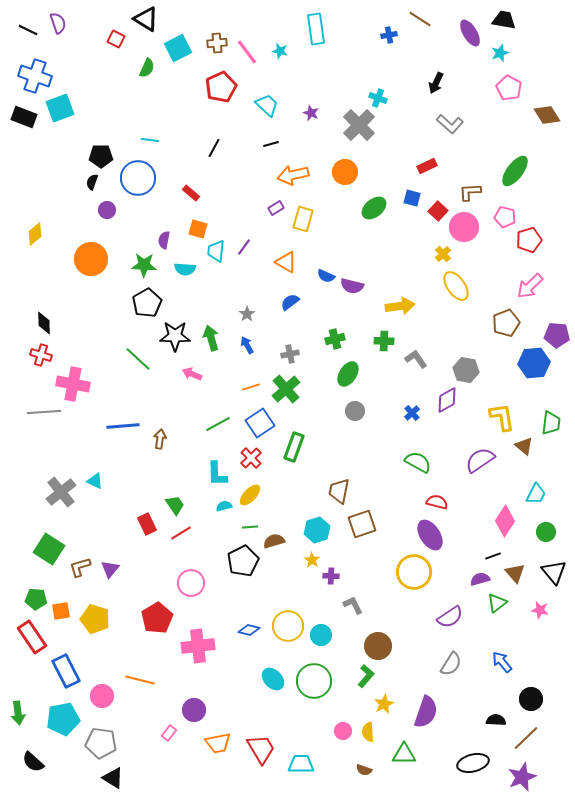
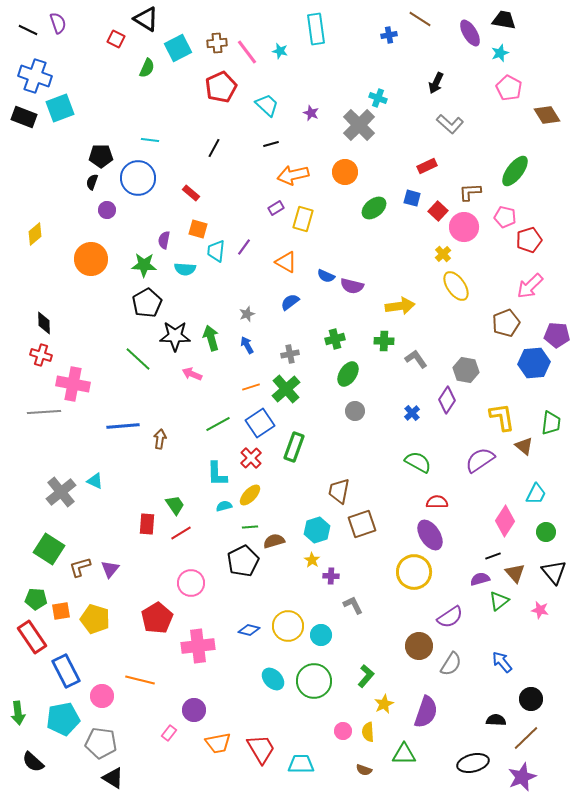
gray star at (247, 314): rotated 14 degrees clockwise
purple diamond at (447, 400): rotated 28 degrees counterclockwise
red semicircle at (437, 502): rotated 15 degrees counterclockwise
red rectangle at (147, 524): rotated 30 degrees clockwise
green triangle at (497, 603): moved 2 px right, 2 px up
brown circle at (378, 646): moved 41 px right
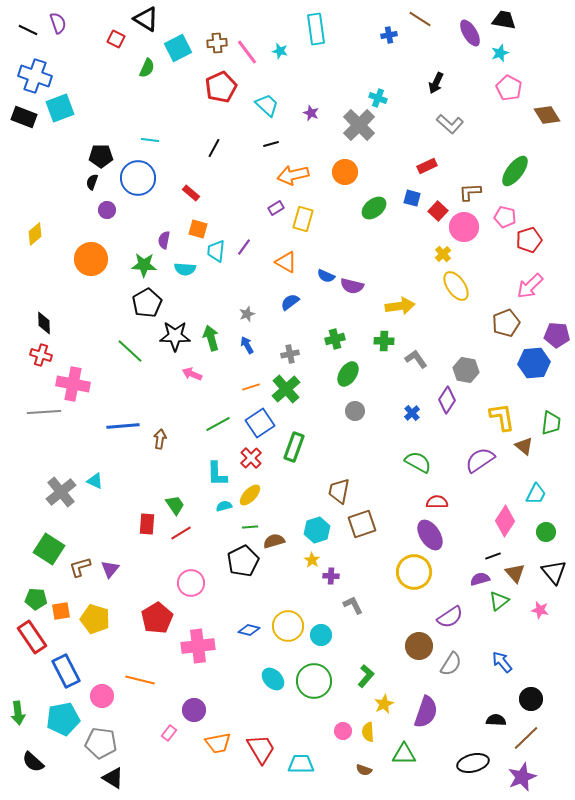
green line at (138, 359): moved 8 px left, 8 px up
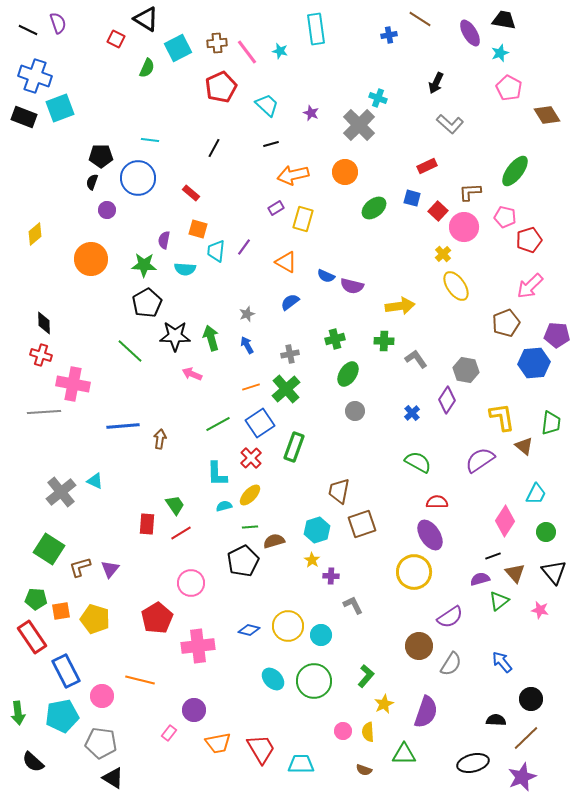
cyan pentagon at (63, 719): moved 1 px left, 3 px up
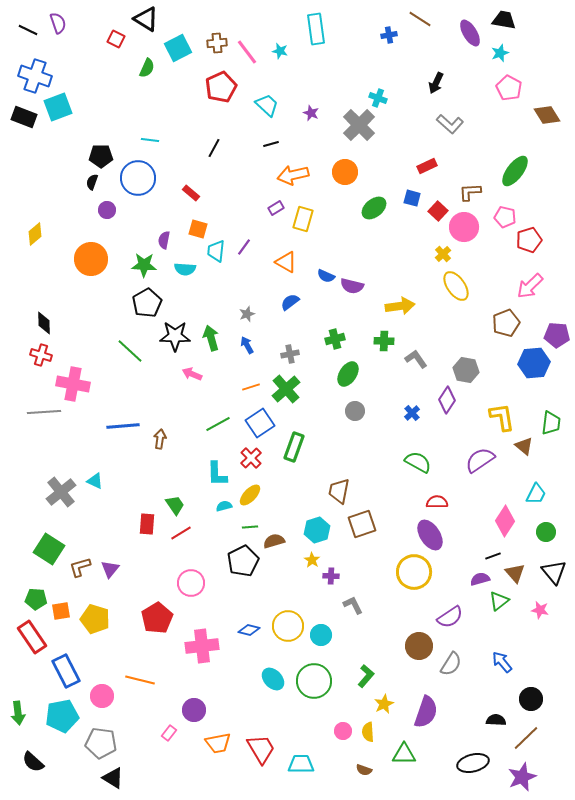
cyan square at (60, 108): moved 2 px left, 1 px up
pink cross at (198, 646): moved 4 px right
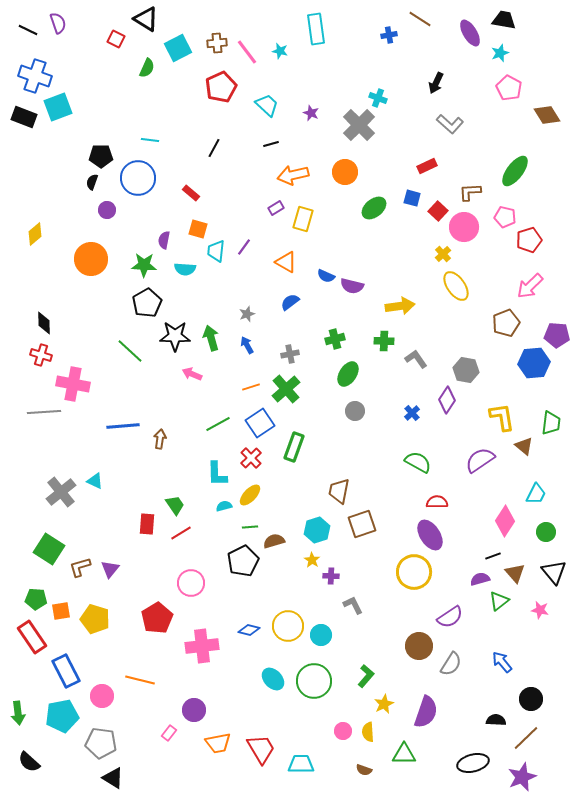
black semicircle at (33, 762): moved 4 px left
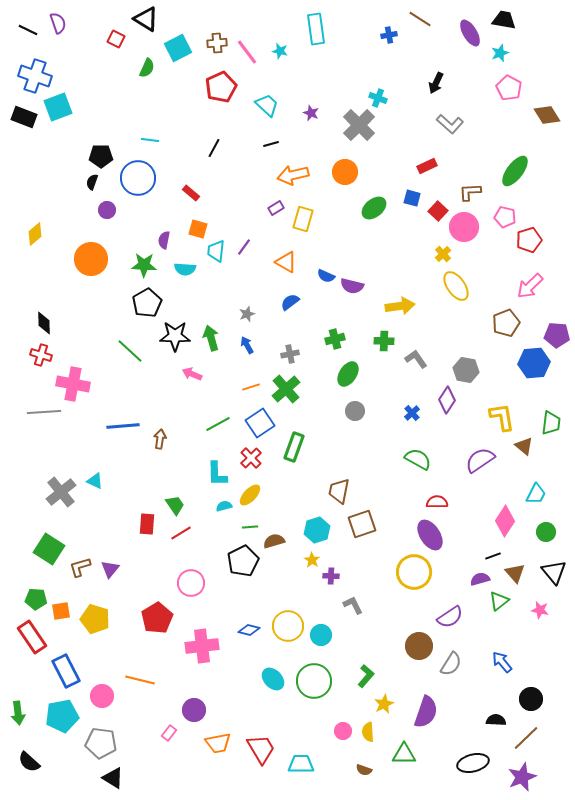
green semicircle at (418, 462): moved 3 px up
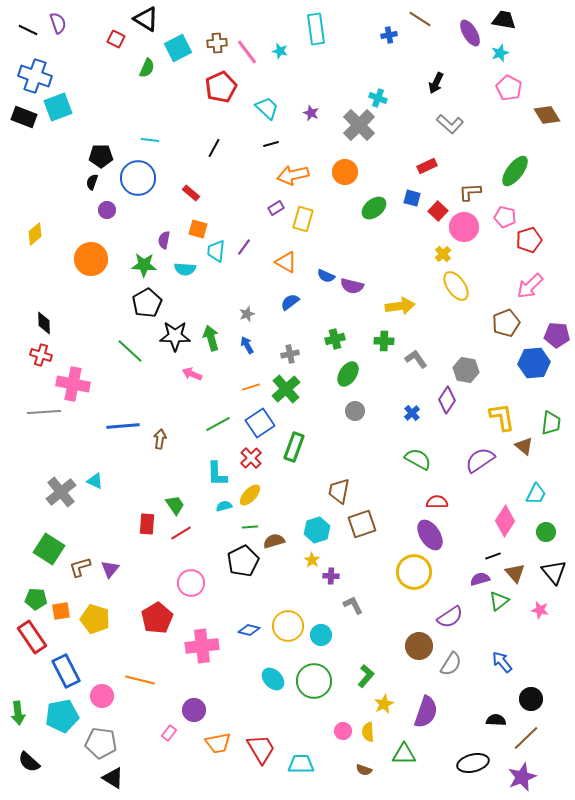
cyan trapezoid at (267, 105): moved 3 px down
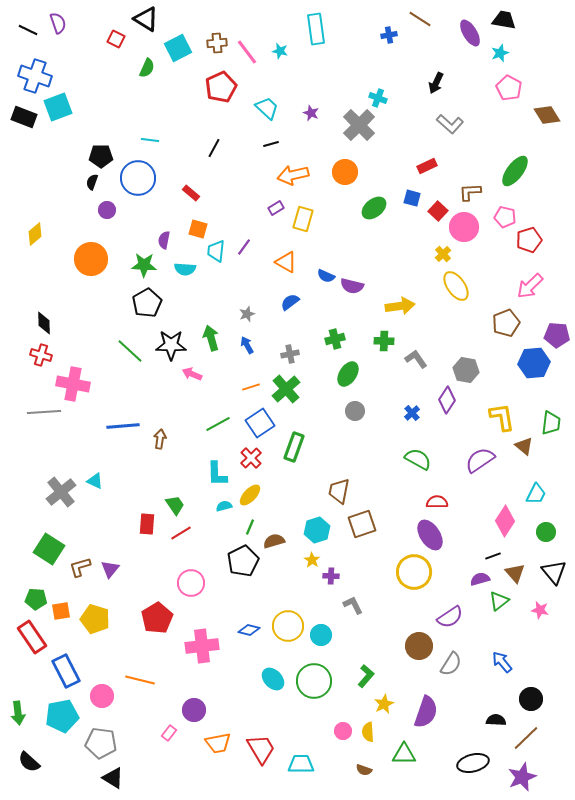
black star at (175, 336): moved 4 px left, 9 px down
green line at (250, 527): rotated 63 degrees counterclockwise
